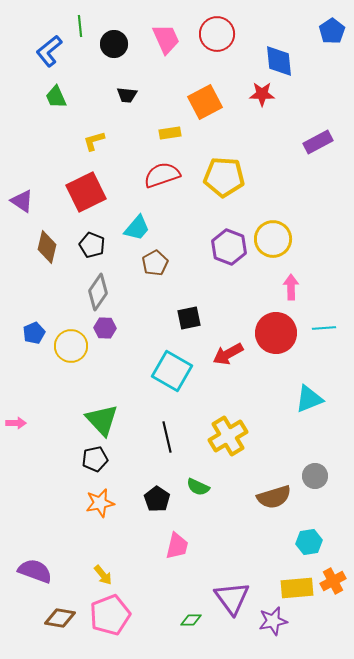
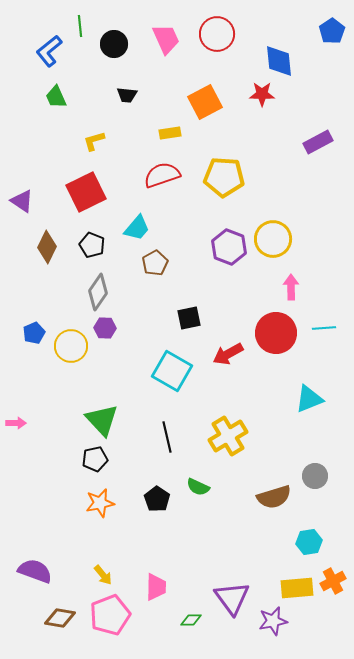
brown diamond at (47, 247): rotated 12 degrees clockwise
pink trapezoid at (177, 546): moved 21 px left, 41 px down; rotated 12 degrees counterclockwise
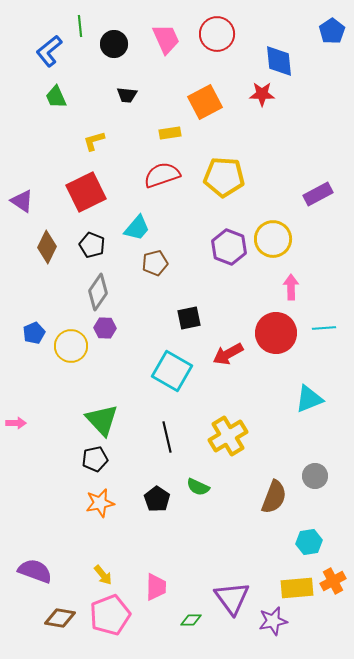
purple rectangle at (318, 142): moved 52 px down
brown pentagon at (155, 263): rotated 15 degrees clockwise
brown semicircle at (274, 497): rotated 52 degrees counterclockwise
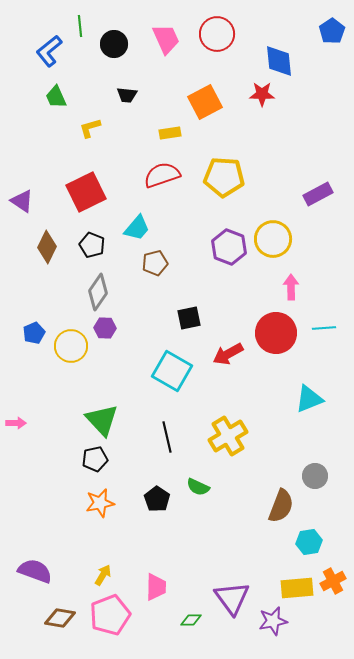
yellow L-shape at (94, 141): moved 4 px left, 13 px up
brown semicircle at (274, 497): moved 7 px right, 9 px down
yellow arrow at (103, 575): rotated 110 degrees counterclockwise
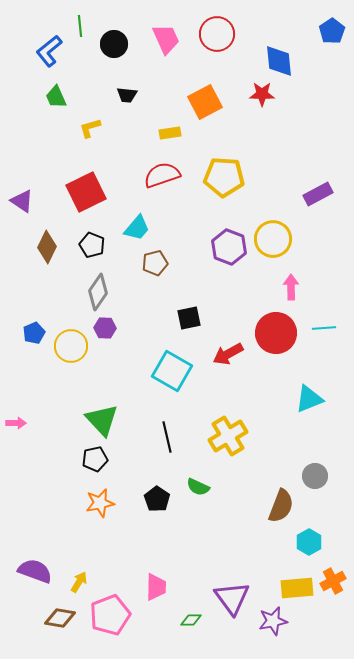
cyan hexagon at (309, 542): rotated 20 degrees counterclockwise
yellow arrow at (103, 575): moved 24 px left, 7 px down
